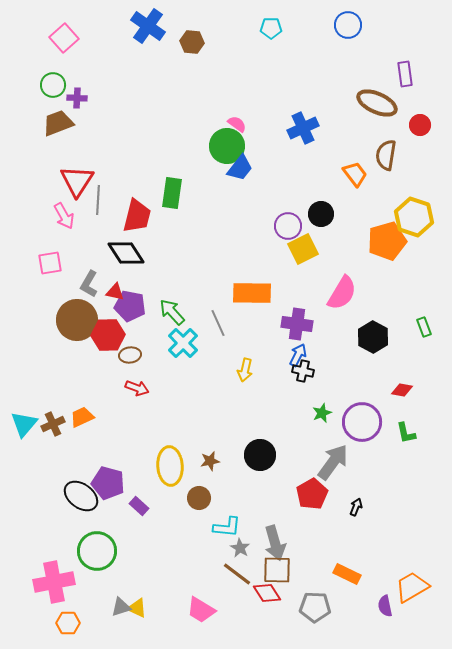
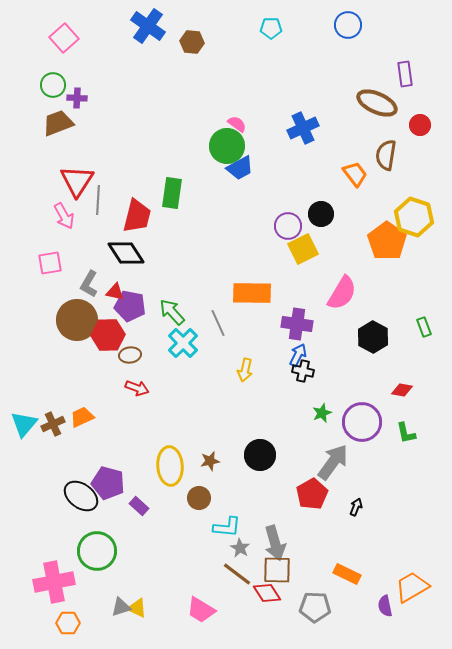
blue trapezoid at (240, 168): rotated 24 degrees clockwise
orange pentagon at (387, 241): rotated 21 degrees counterclockwise
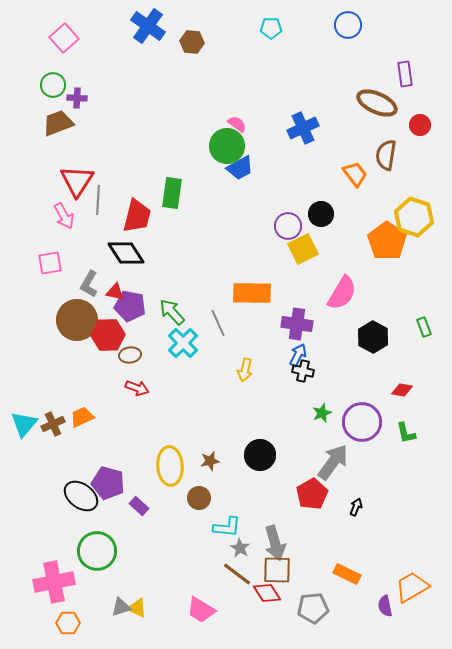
gray pentagon at (315, 607): moved 2 px left, 1 px down; rotated 8 degrees counterclockwise
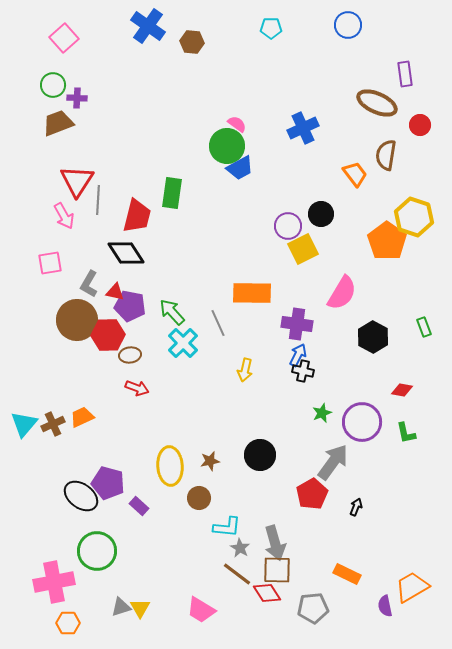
yellow triangle at (137, 608): moved 3 px right; rotated 35 degrees clockwise
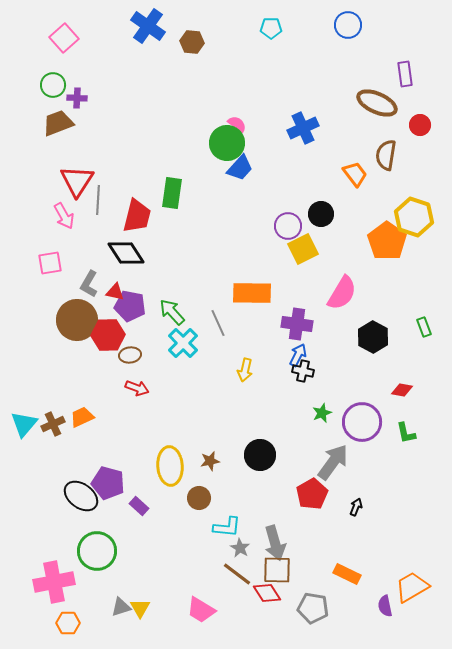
green circle at (227, 146): moved 3 px up
blue trapezoid at (240, 168): rotated 20 degrees counterclockwise
gray pentagon at (313, 608): rotated 16 degrees clockwise
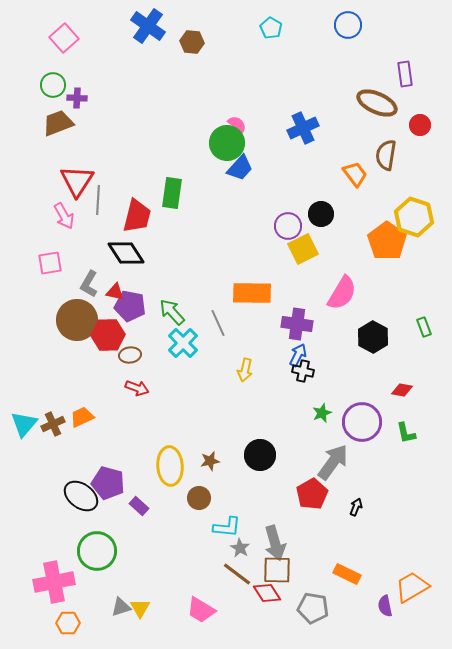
cyan pentagon at (271, 28): rotated 30 degrees clockwise
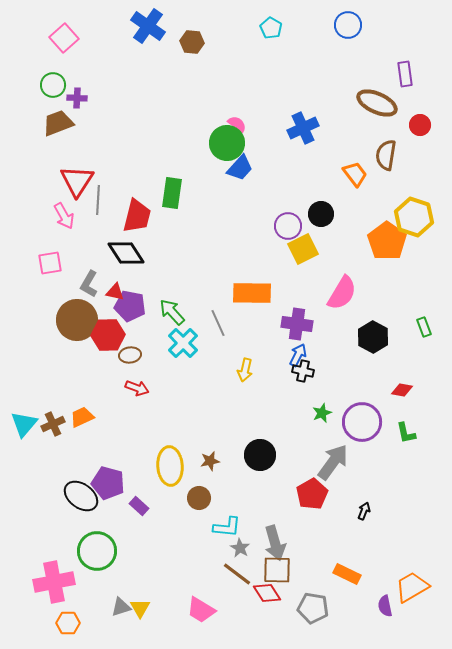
black arrow at (356, 507): moved 8 px right, 4 px down
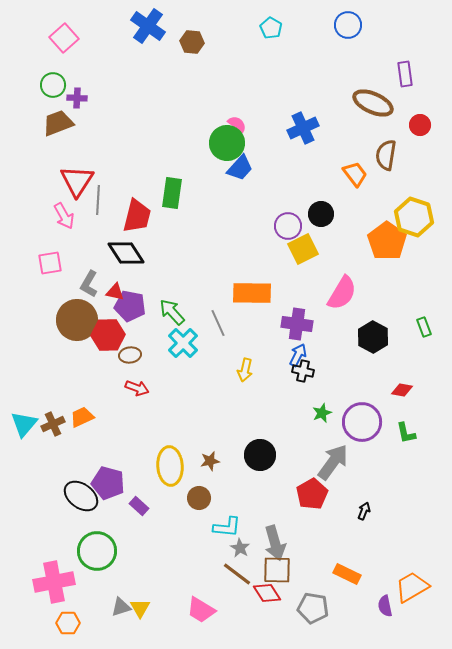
brown ellipse at (377, 103): moved 4 px left
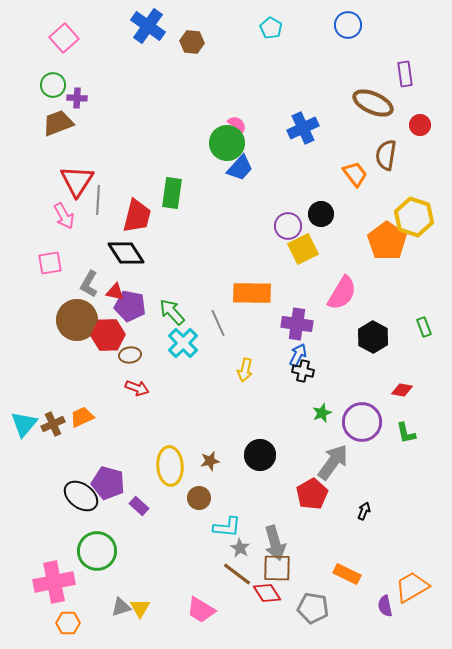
brown square at (277, 570): moved 2 px up
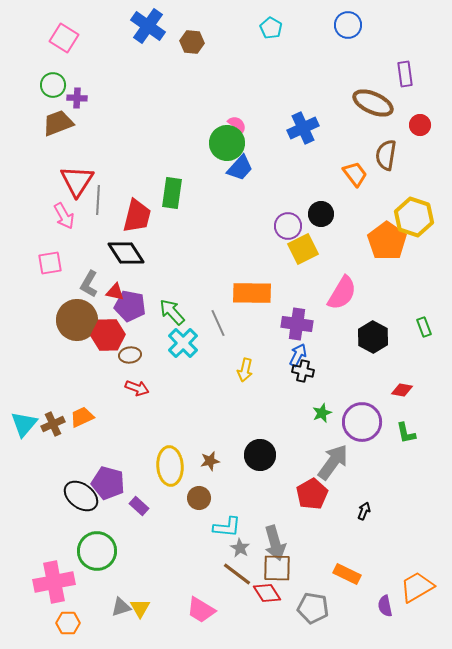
pink square at (64, 38): rotated 16 degrees counterclockwise
orange trapezoid at (412, 587): moved 5 px right
